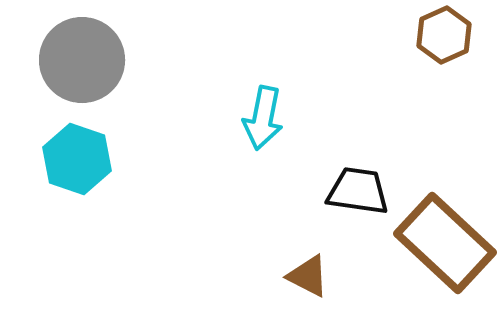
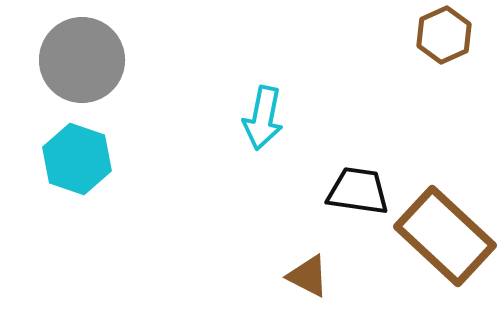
brown rectangle: moved 7 px up
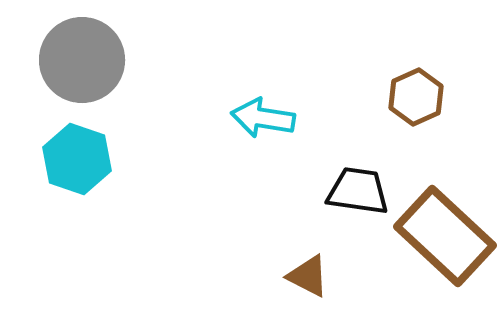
brown hexagon: moved 28 px left, 62 px down
cyan arrow: rotated 88 degrees clockwise
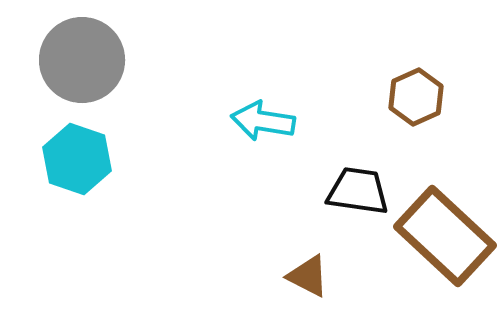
cyan arrow: moved 3 px down
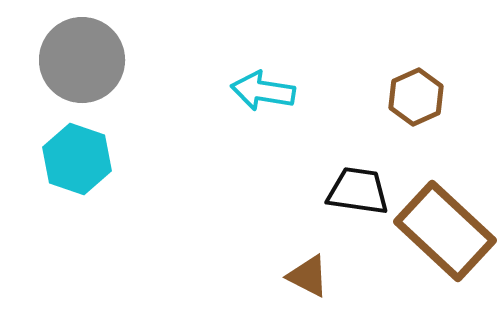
cyan arrow: moved 30 px up
brown rectangle: moved 5 px up
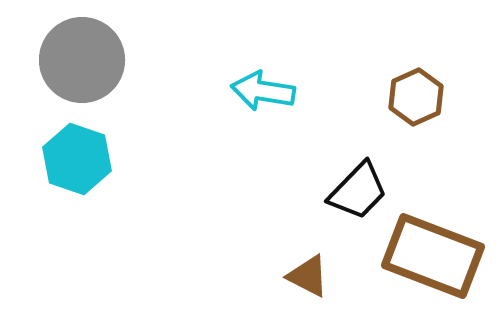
black trapezoid: rotated 126 degrees clockwise
brown rectangle: moved 12 px left, 25 px down; rotated 22 degrees counterclockwise
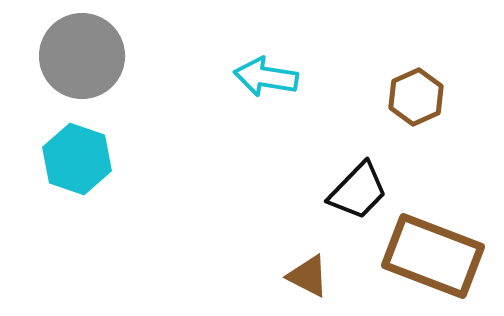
gray circle: moved 4 px up
cyan arrow: moved 3 px right, 14 px up
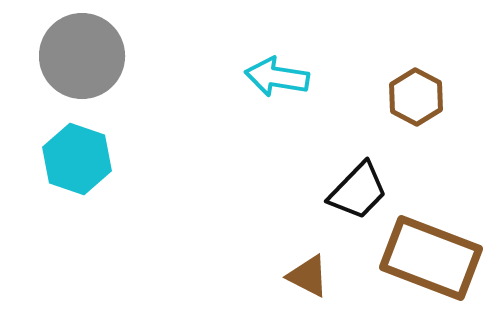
cyan arrow: moved 11 px right
brown hexagon: rotated 8 degrees counterclockwise
brown rectangle: moved 2 px left, 2 px down
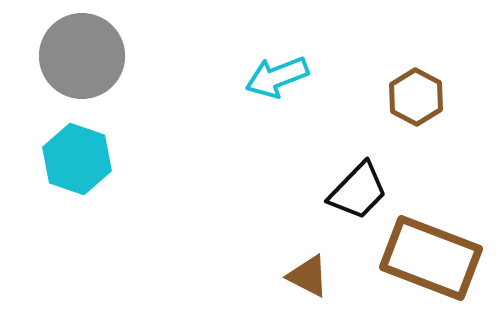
cyan arrow: rotated 30 degrees counterclockwise
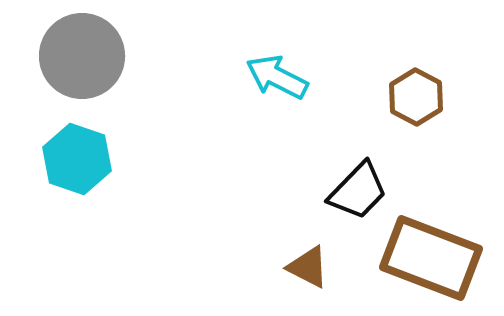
cyan arrow: rotated 48 degrees clockwise
brown triangle: moved 9 px up
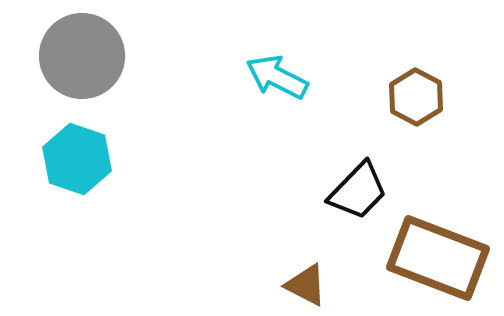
brown rectangle: moved 7 px right
brown triangle: moved 2 px left, 18 px down
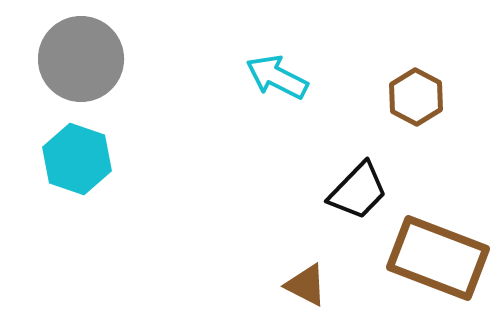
gray circle: moved 1 px left, 3 px down
